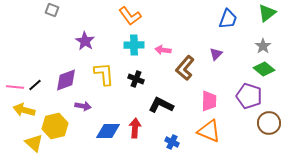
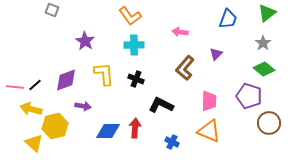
gray star: moved 3 px up
pink arrow: moved 17 px right, 18 px up
yellow arrow: moved 7 px right, 1 px up
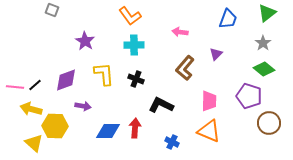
yellow hexagon: rotated 15 degrees clockwise
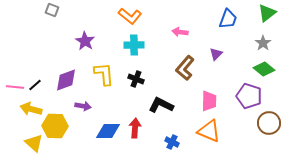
orange L-shape: rotated 15 degrees counterclockwise
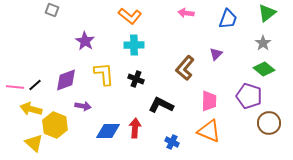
pink arrow: moved 6 px right, 19 px up
yellow hexagon: moved 1 px up; rotated 20 degrees clockwise
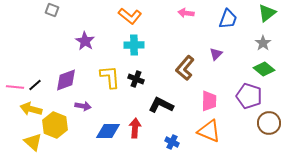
yellow L-shape: moved 6 px right, 3 px down
yellow triangle: moved 1 px left, 1 px up
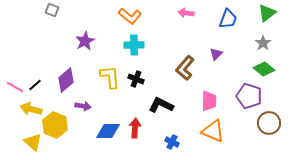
purple star: rotated 12 degrees clockwise
purple diamond: rotated 20 degrees counterclockwise
pink line: rotated 24 degrees clockwise
orange triangle: moved 4 px right
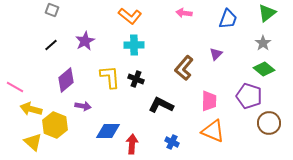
pink arrow: moved 2 px left
brown L-shape: moved 1 px left
black line: moved 16 px right, 40 px up
red arrow: moved 3 px left, 16 px down
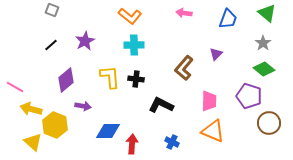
green triangle: rotated 42 degrees counterclockwise
black cross: rotated 14 degrees counterclockwise
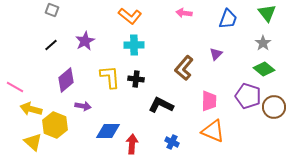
green triangle: rotated 12 degrees clockwise
purple pentagon: moved 1 px left
brown circle: moved 5 px right, 16 px up
